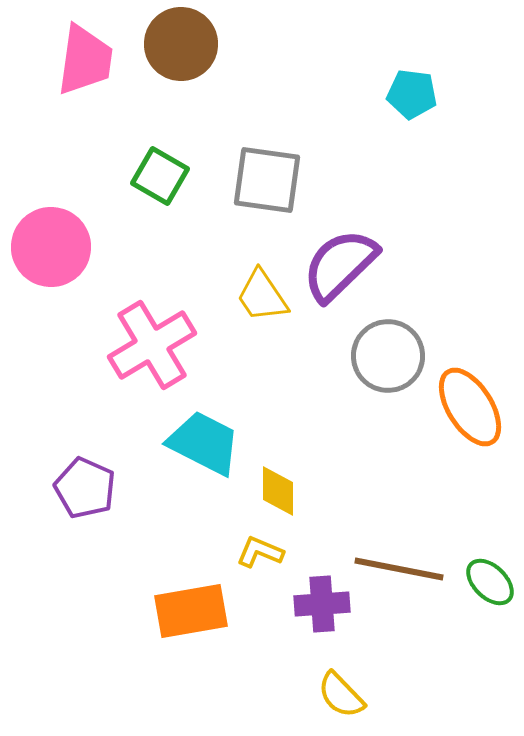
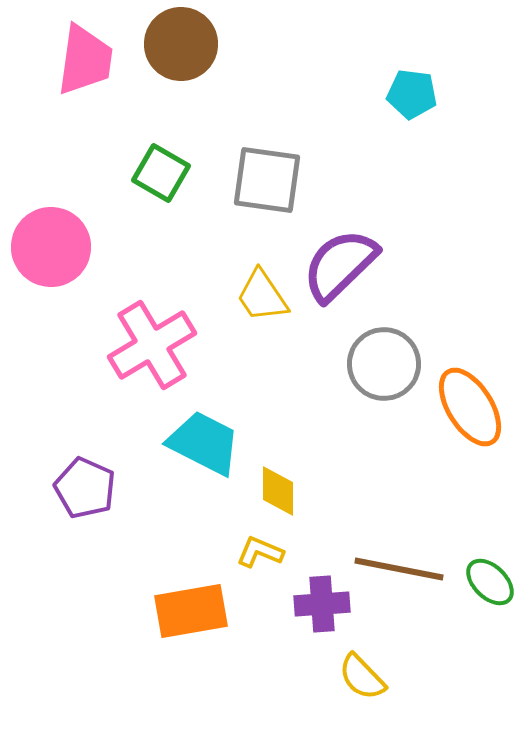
green square: moved 1 px right, 3 px up
gray circle: moved 4 px left, 8 px down
yellow semicircle: moved 21 px right, 18 px up
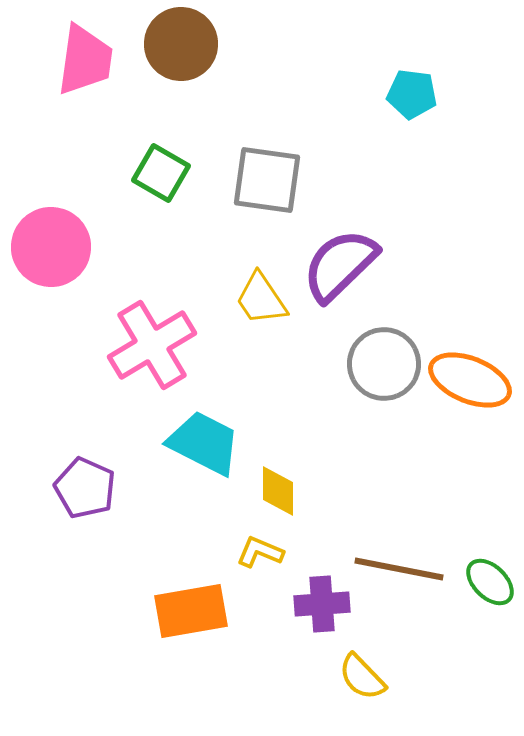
yellow trapezoid: moved 1 px left, 3 px down
orange ellipse: moved 27 px up; rotated 36 degrees counterclockwise
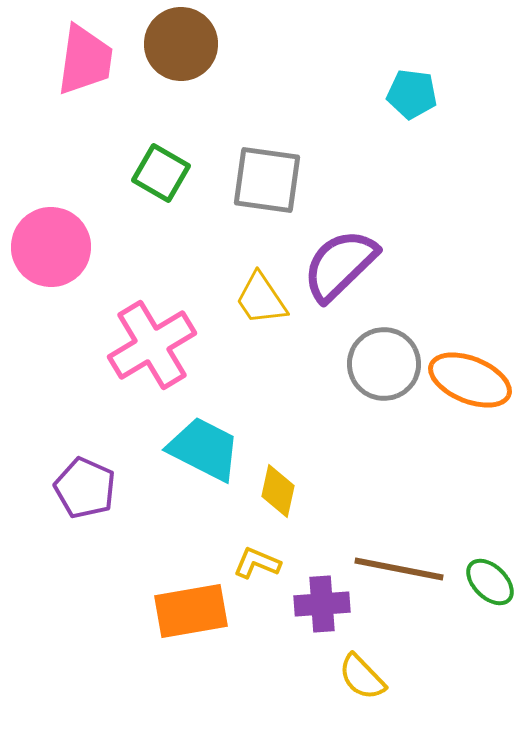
cyan trapezoid: moved 6 px down
yellow diamond: rotated 12 degrees clockwise
yellow L-shape: moved 3 px left, 11 px down
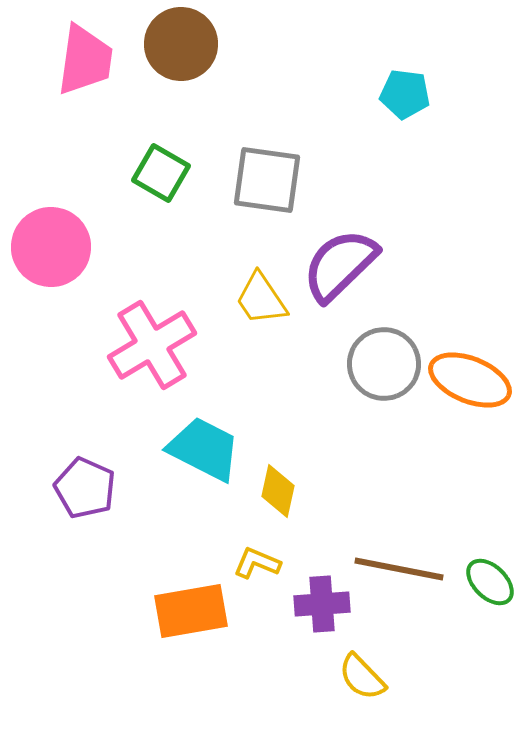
cyan pentagon: moved 7 px left
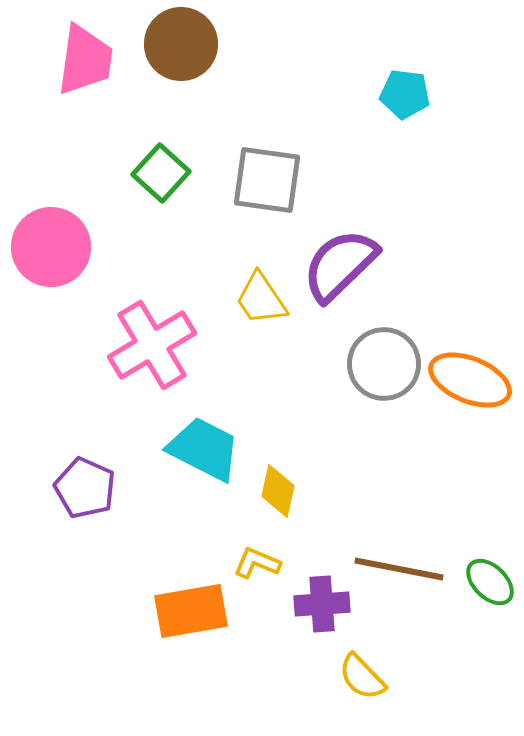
green square: rotated 12 degrees clockwise
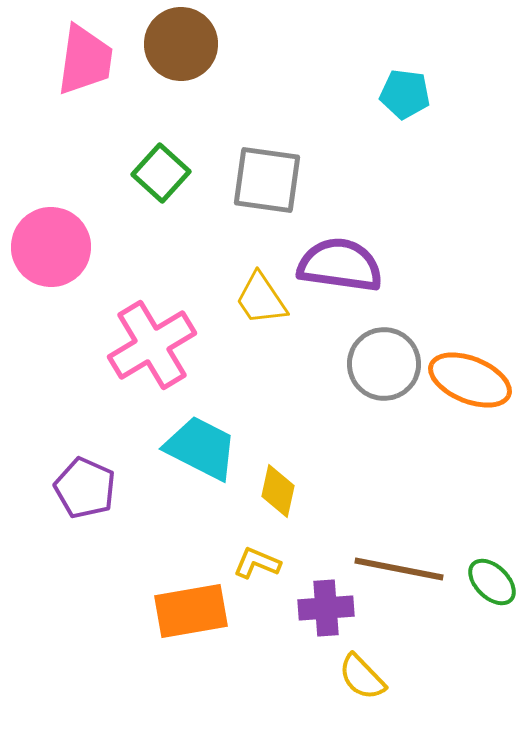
purple semicircle: rotated 52 degrees clockwise
cyan trapezoid: moved 3 px left, 1 px up
green ellipse: moved 2 px right
purple cross: moved 4 px right, 4 px down
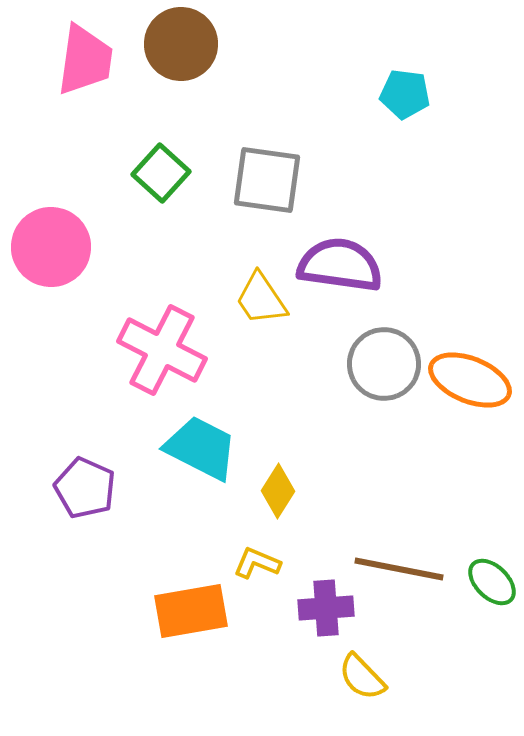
pink cross: moved 10 px right, 5 px down; rotated 32 degrees counterclockwise
yellow diamond: rotated 20 degrees clockwise
